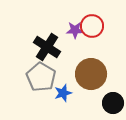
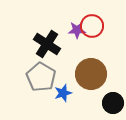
purple star: moved 2 px right
black cross: moved 3 px up
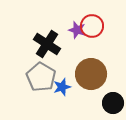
purple star: rotated 18 degrees clockwise
blue star: moved 1 px left, 6 px up
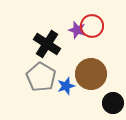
blue star: moved 4 px right, 1 px up
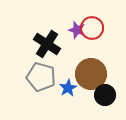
red circle: moved 2 px down
gray pentagon: rotated 16 degrees counterclockwise
blue star: moved 2 px right, 2 px down; rotated 12 degrees counterclockwise
black circle: moved 8 px left, 8 px up
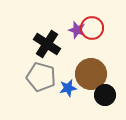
blue star: rotated 18 degrees clockwise
